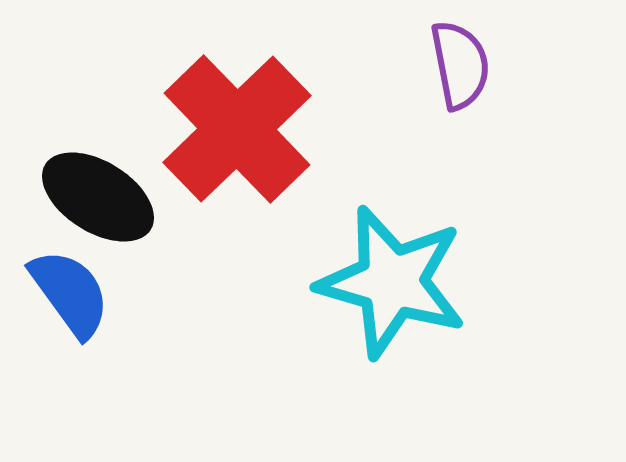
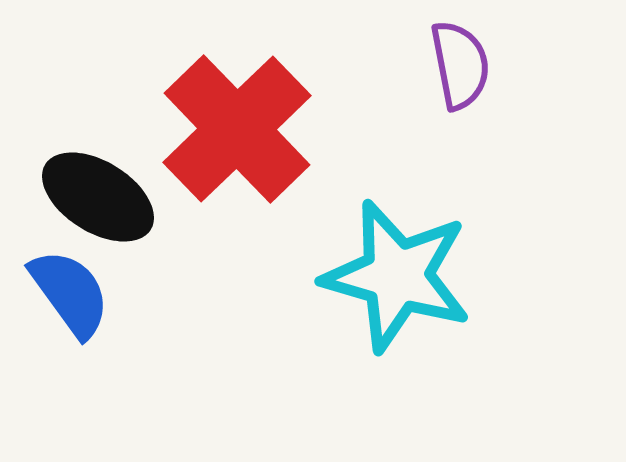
cyan star: moved 5 px right, 6 px up
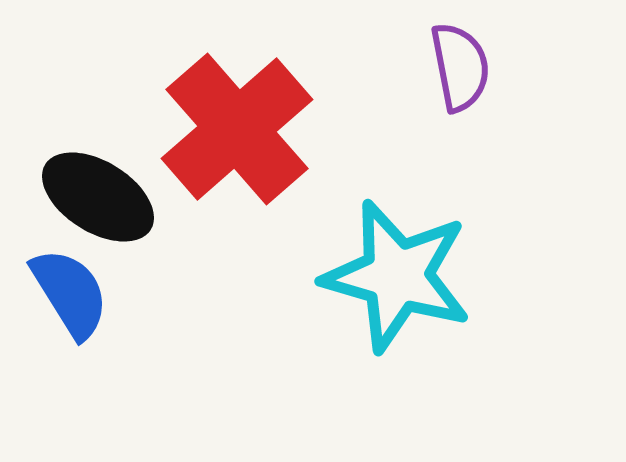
purple semicircle: moved 2 px down
red cross: rotated 3 degrees clockwise
blue semicircle: rotated 4 degrees clockwise
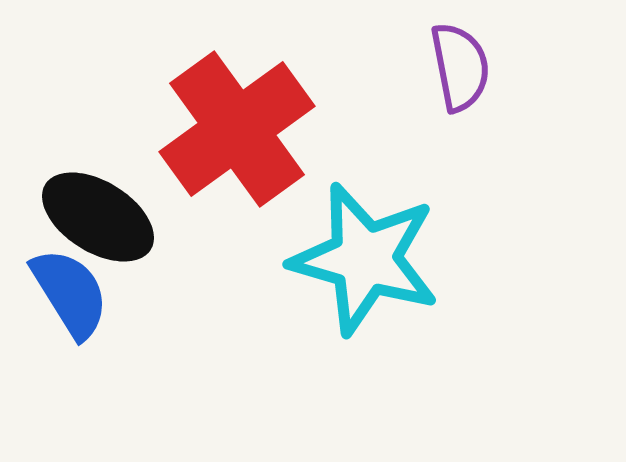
red cross: rotated 5 degrees clockwise
black ellipse: moved 20 px down
cyan star: moved 32 px left, 17 px up
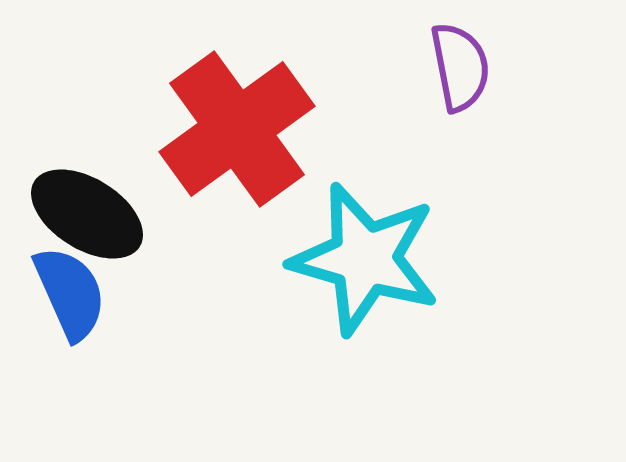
black ellipse: moved 11 px left, 3 px up
blue semicircle: rotated 8 degrees clockwise
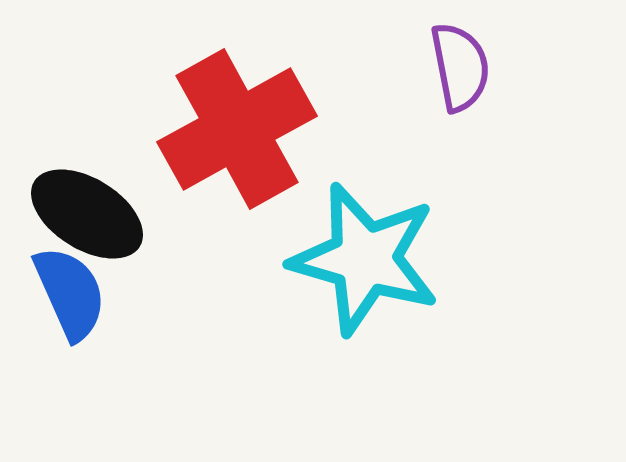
red cross: rotated 7 degrees clockwise
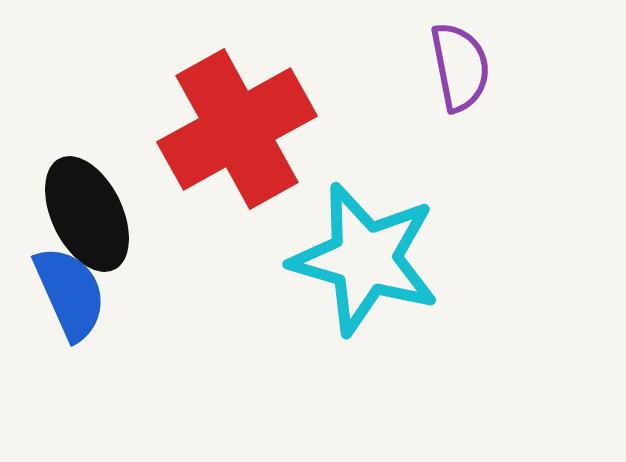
black ellipse: rotated 32 degrees clockwise
